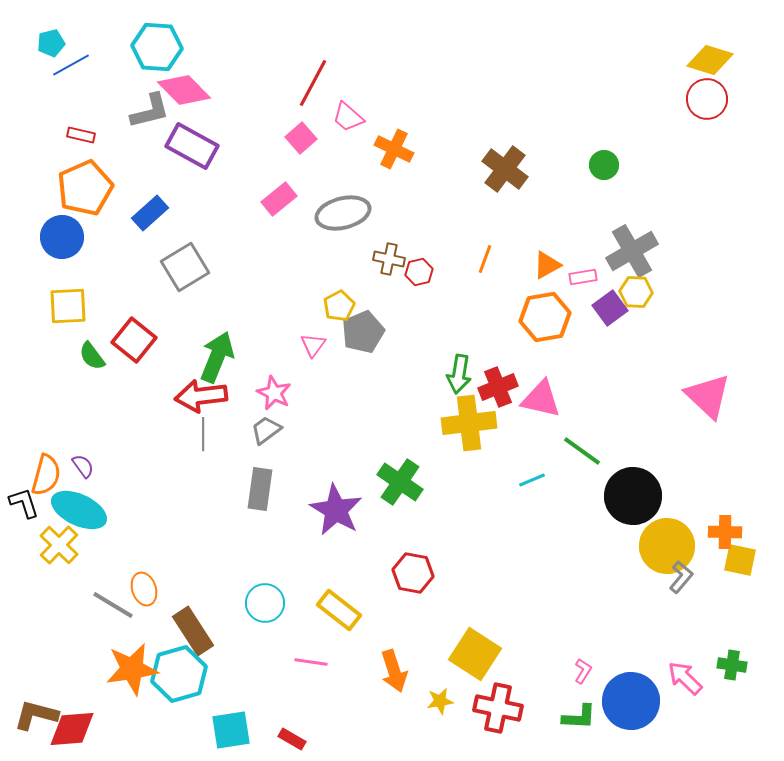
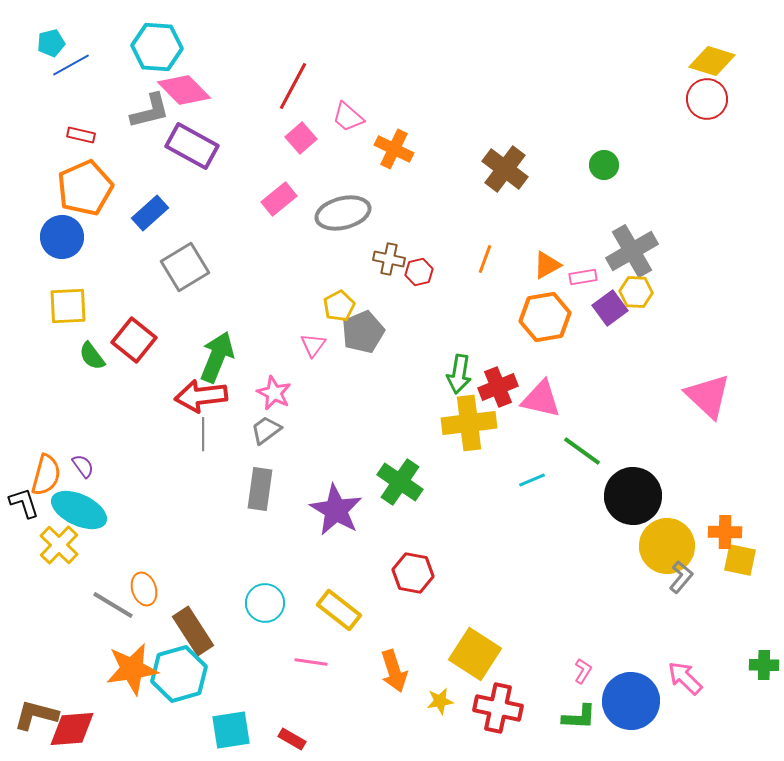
yellow diamond at (710, 60): moved 2 px right, 1 px down
red line at (313, 83): moved 20 px left, 3 px down
green cross at (732, 665): moved 32 px right; rotated 8 degrees counterclockwise
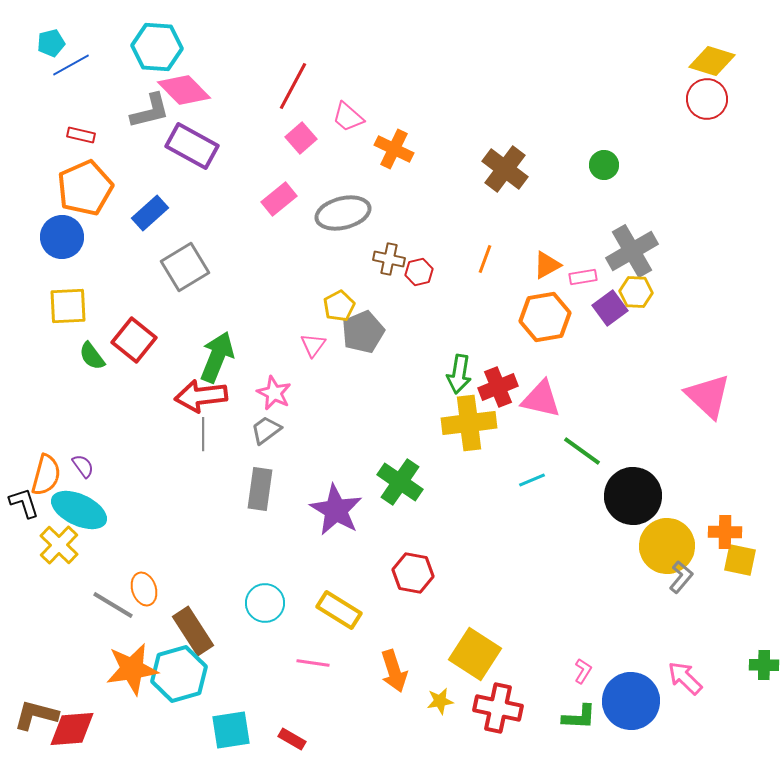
yellow rectangle at (339, 610): rotated 6 degrees counterclockwise
pink line at (311, 662): moved 2 px right, 1 px down
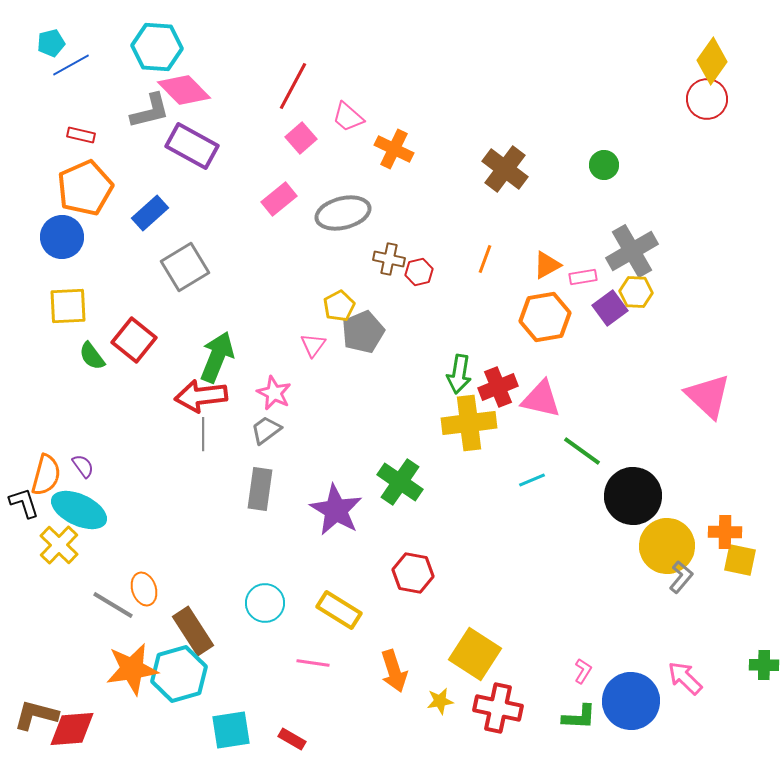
yellow diamond at (712, 61): rotated 72 degrees counterclockwise
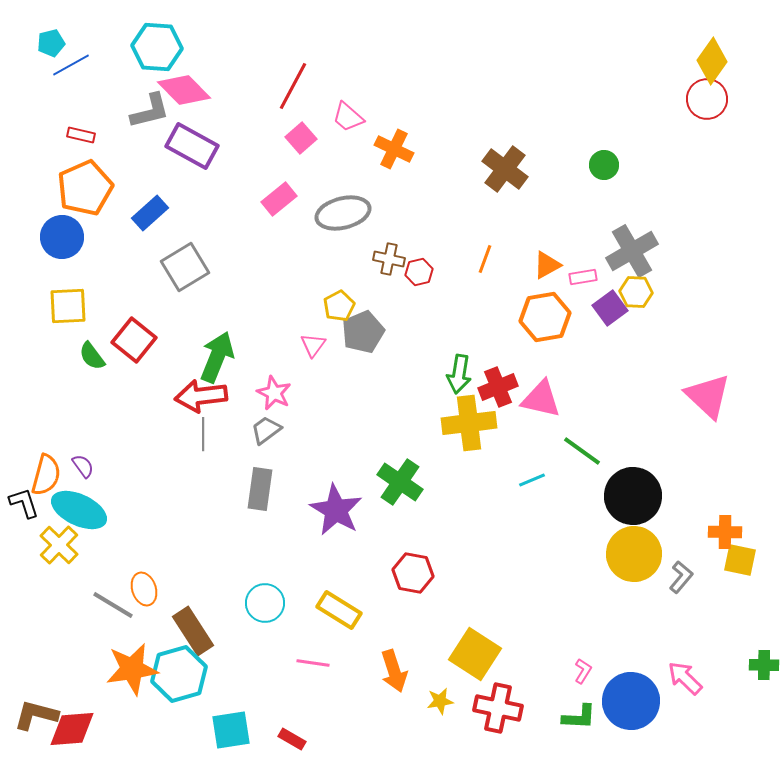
yellow circle at (667, 546): moved 33 px left, 8 px down
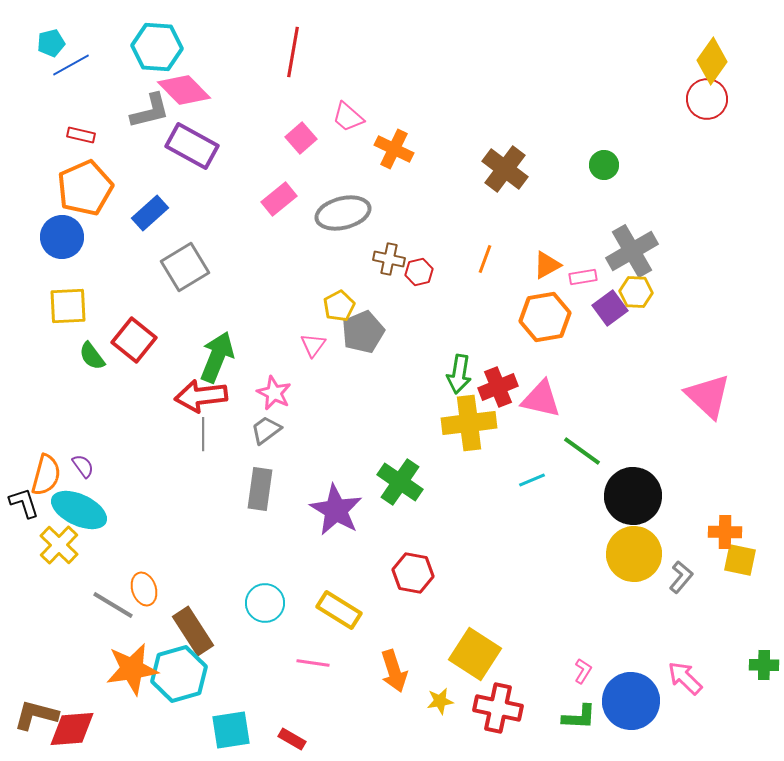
red line at (293, 86): moved 34 px up; rotated 18 degrees counterclockwise
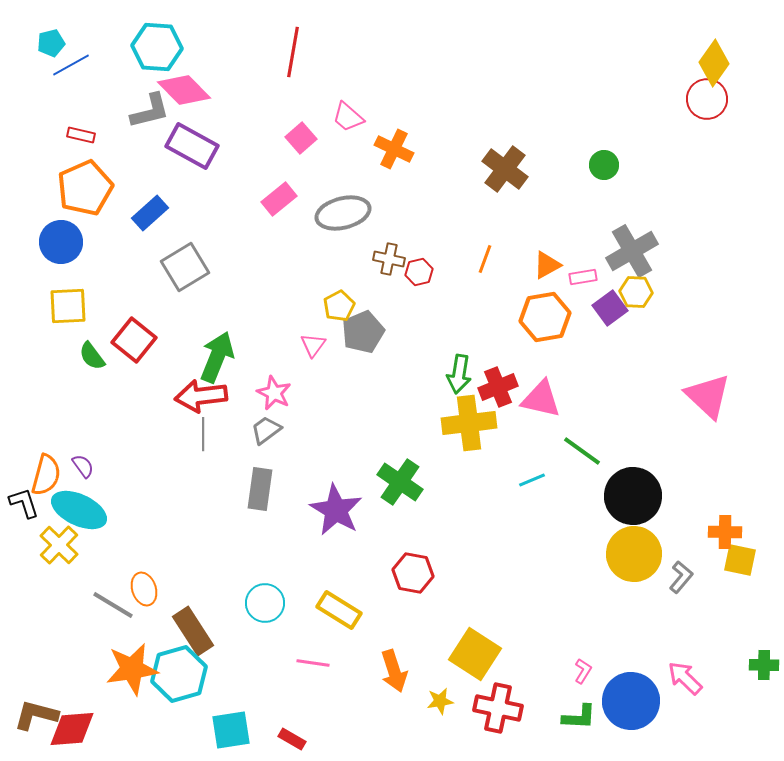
yellow diamond at (712, 61): moved 2 px right, 2 px down
blue circle at (62, 237): moved 1 px left, 5 px down
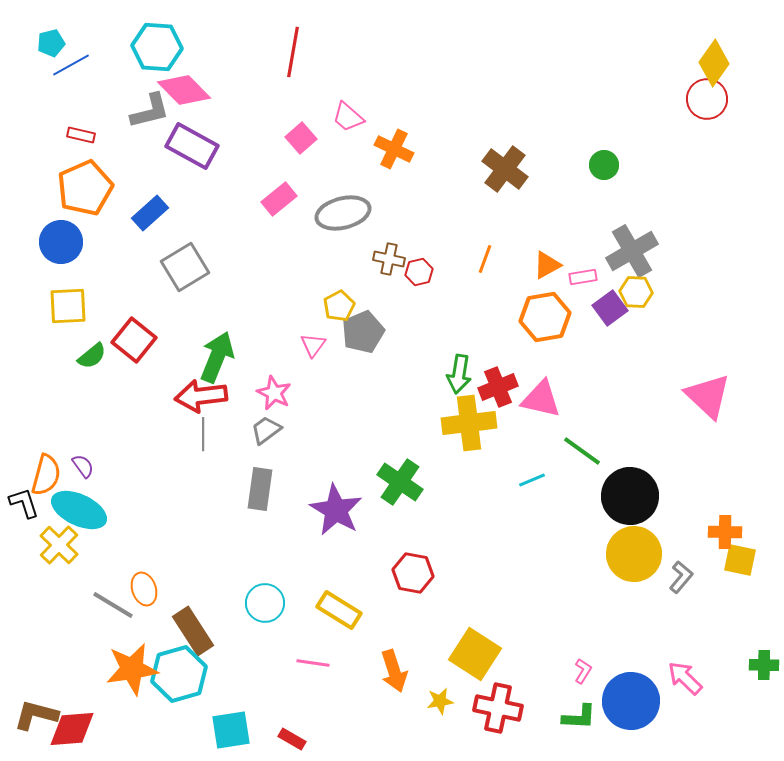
green semicircle at (92, 356): rotated 92 degrees counterclockwise
black circle at (633, 496): moved 3 px left
